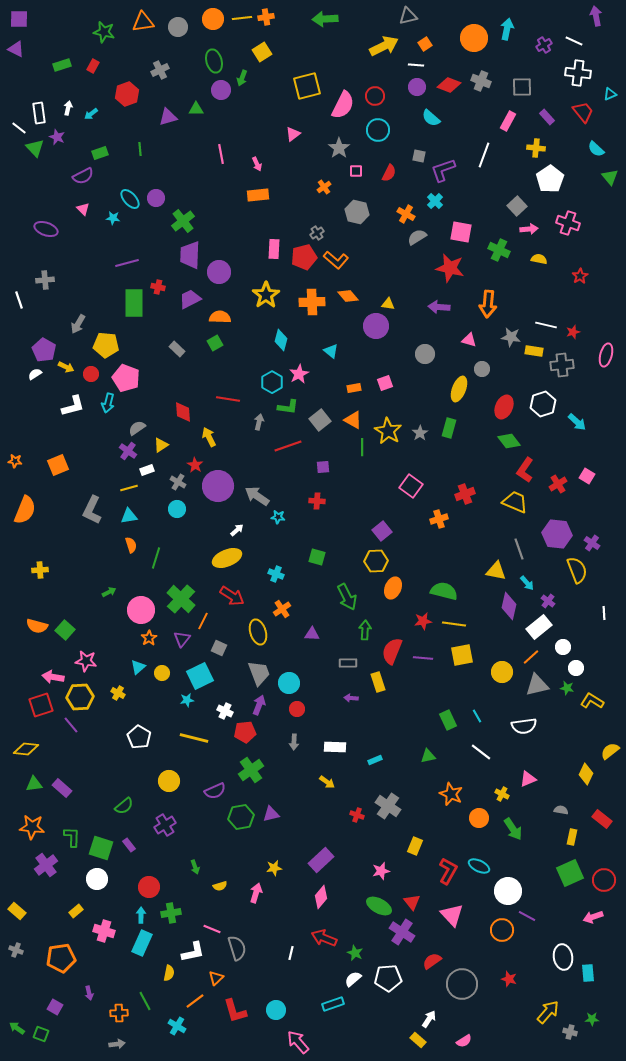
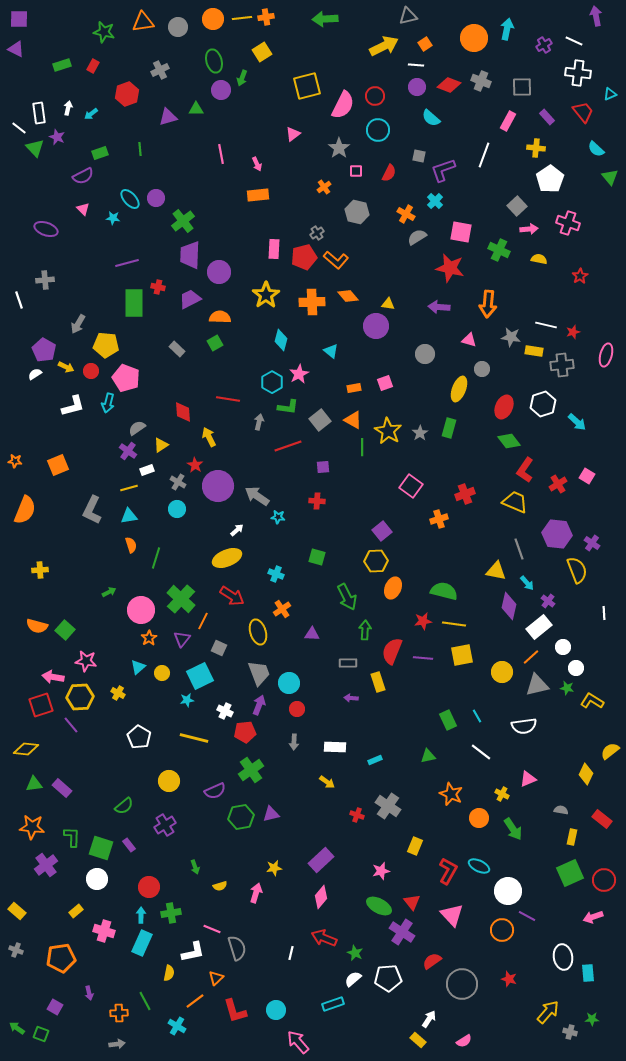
red circle at (91, 374): moved 3 px up
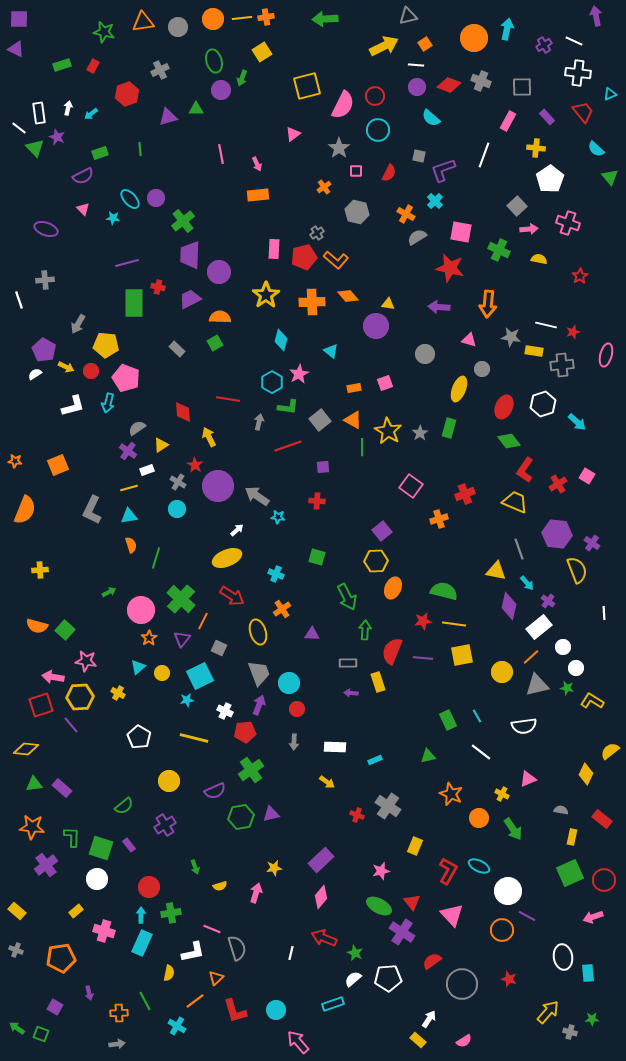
purple arrow at (351, 698): moved 5 px up
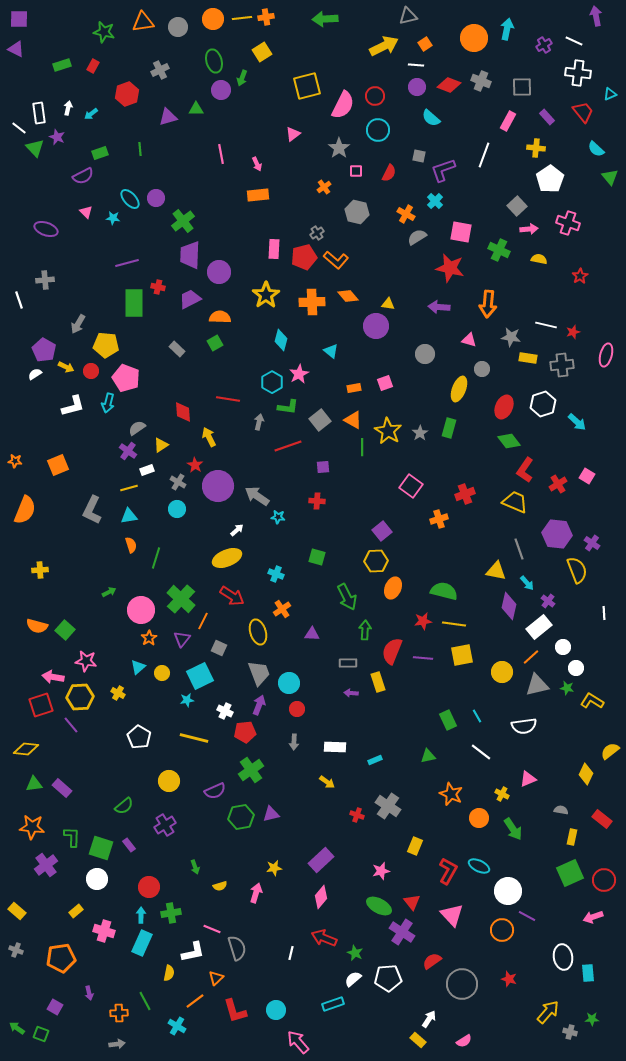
pink triangle at (83, 209): moved 3 px right, 3 px down
yellow rectangle at (534, 351): moved 6 px left, 7 px down
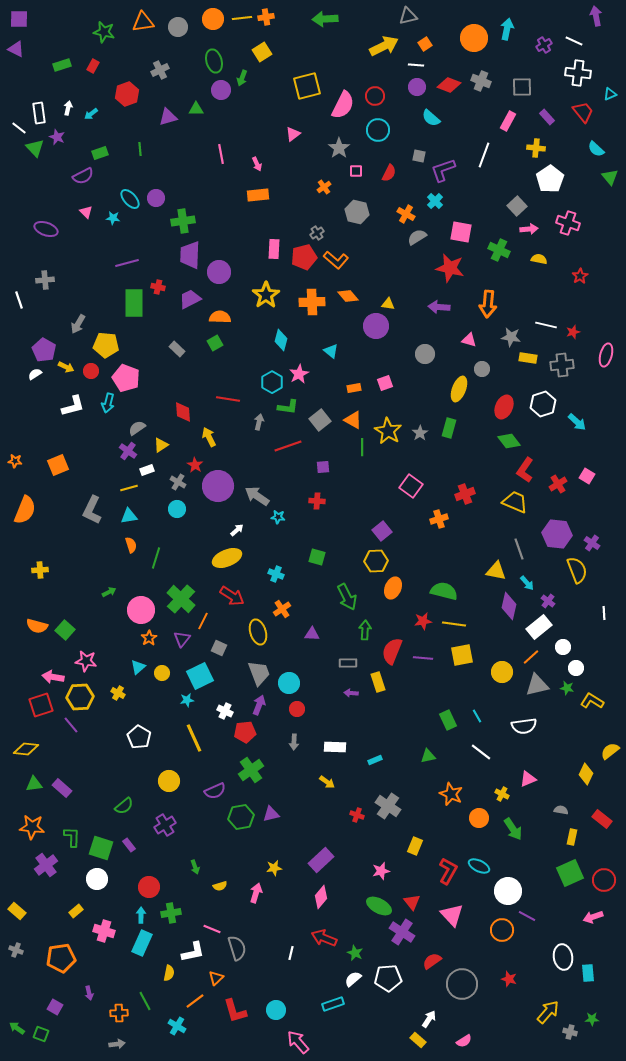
green cross at (183, 221): rotated 30 degrees clockwise
yellow line at (194, 738): rotated 52 degrees clockwise
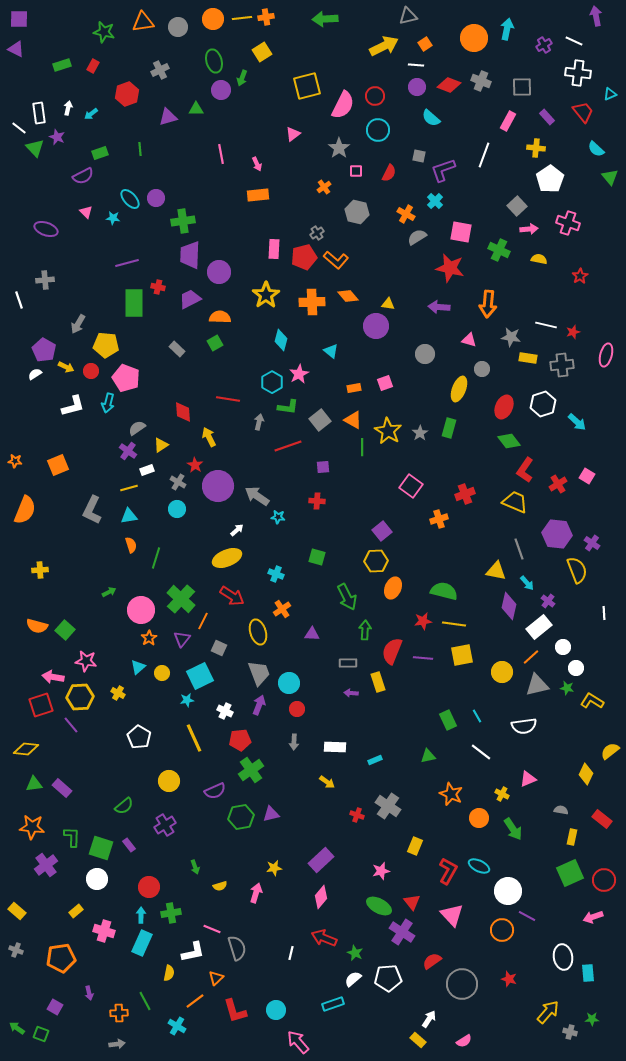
red pentagon at (245, 732): moved 5 px left, 8 px down
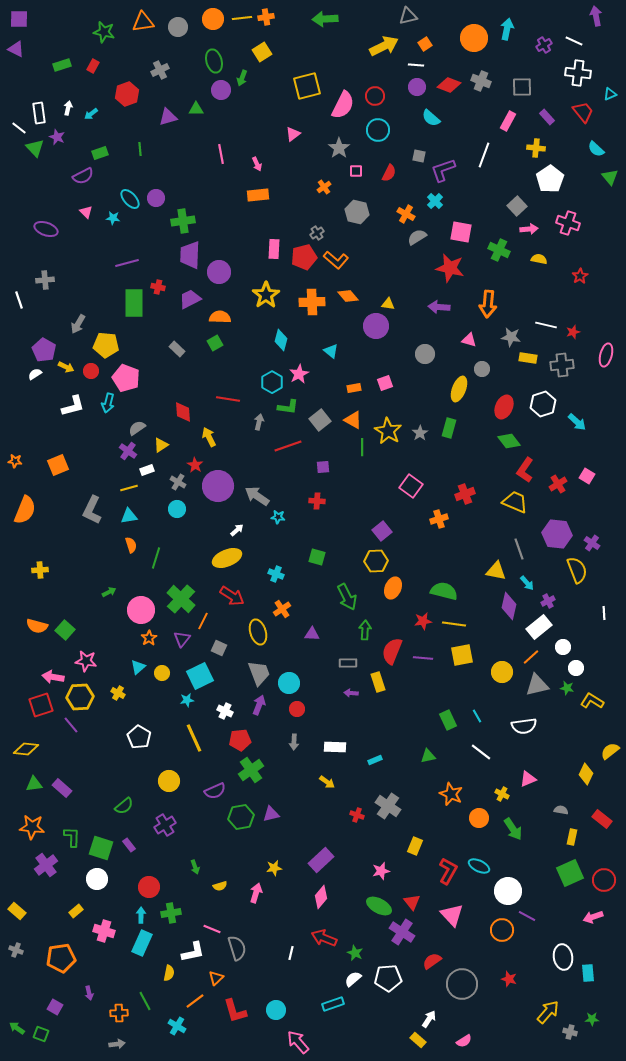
purple cross at (548, 601): rotated 24 degrees clockwise
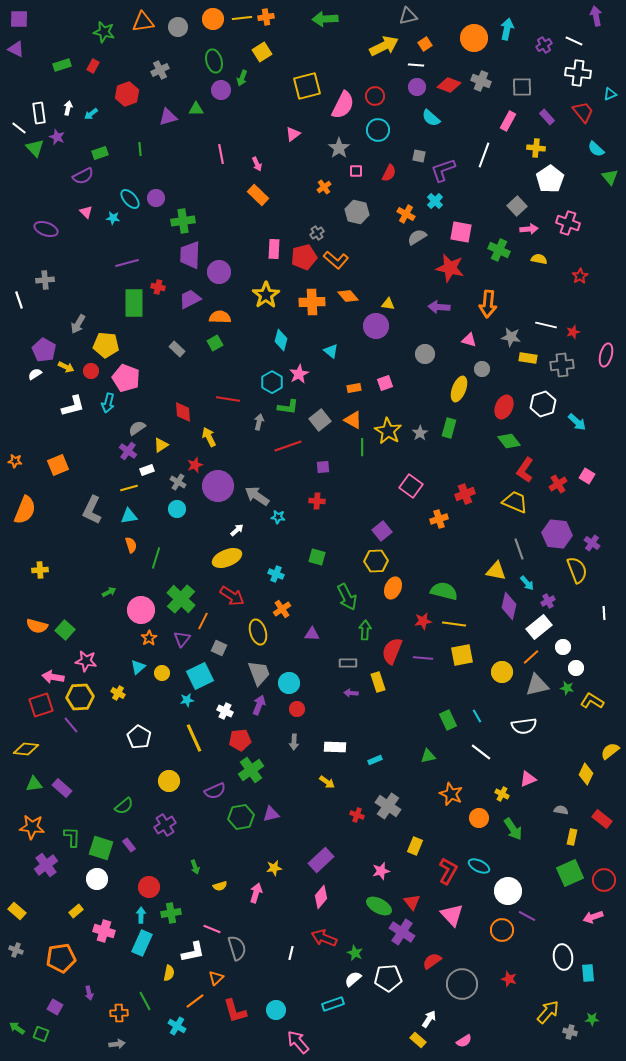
orange rectangle at (258, 195): rotated 50 degrees clockwise
red star at (195, 465): rotated 21 degrees clockwise
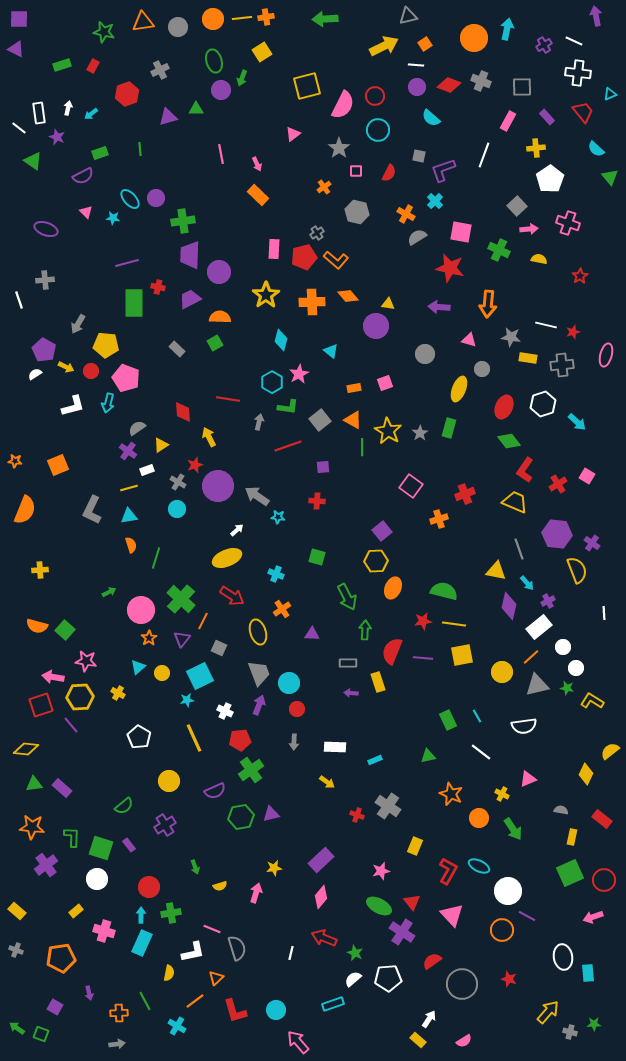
green triangle at (35, 148): moved 2 px left, 13 px down; rotated 12 degrees counterclockwise
yellow cross at (536, 148): rotated 12 degrees counterclockwise
green star at (592, 1019): moved 2 px right, 5 px down
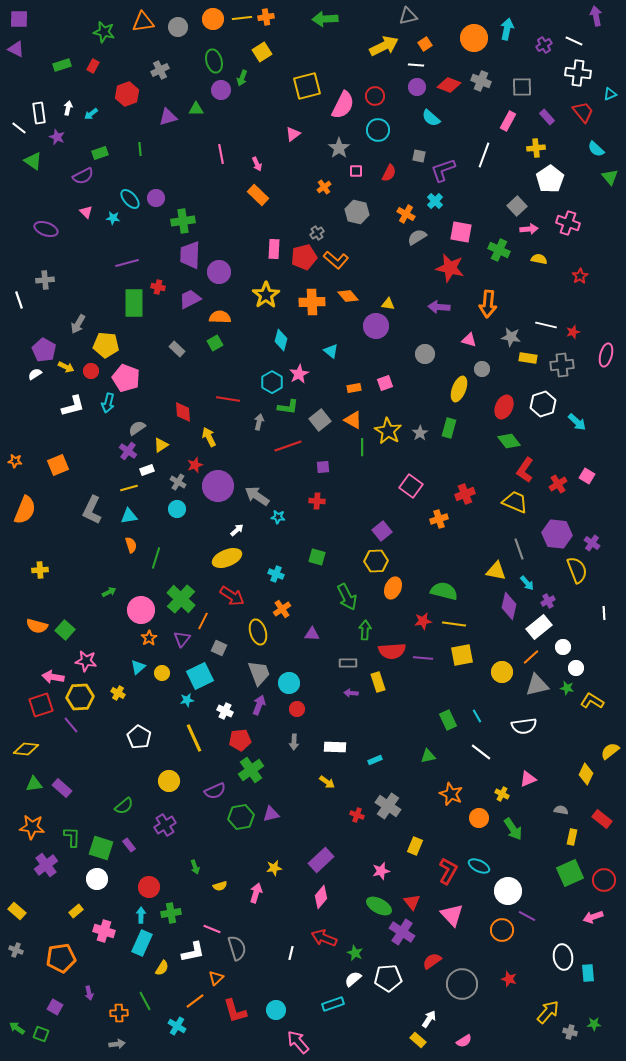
red semicircle at (392, 651): rotated 116 degrees counterclockwise
yellow semicircle at (169, 973): moved 7 px left, 5 px up; rotated 21 degrees clockwise
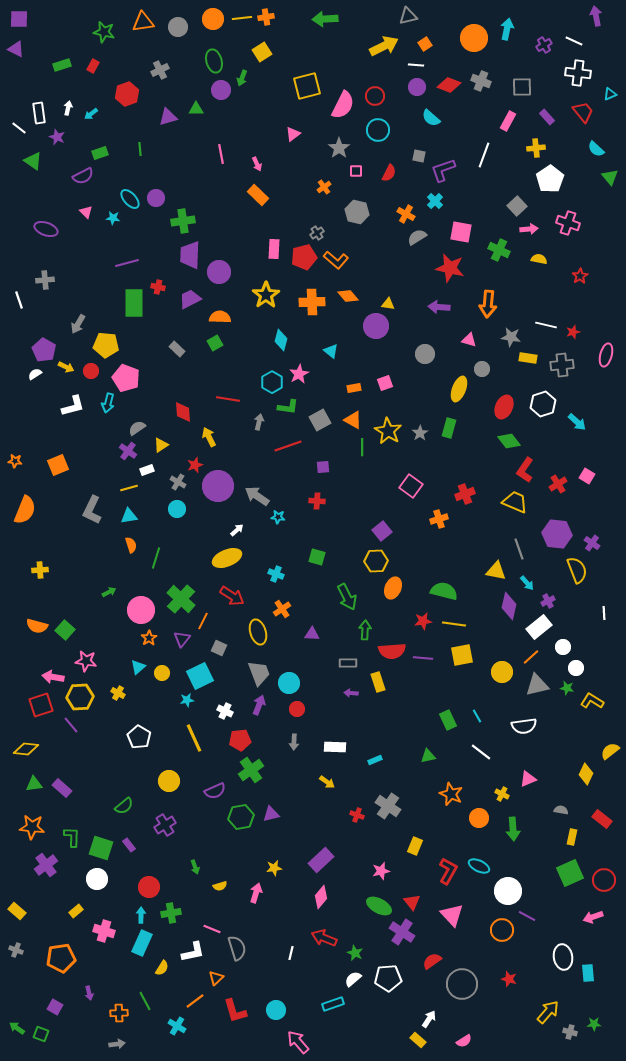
gray square at (320, 420): rotated 10 degrees clockwise
green arrow at (513, 829): rotated 30 degrees clockwise
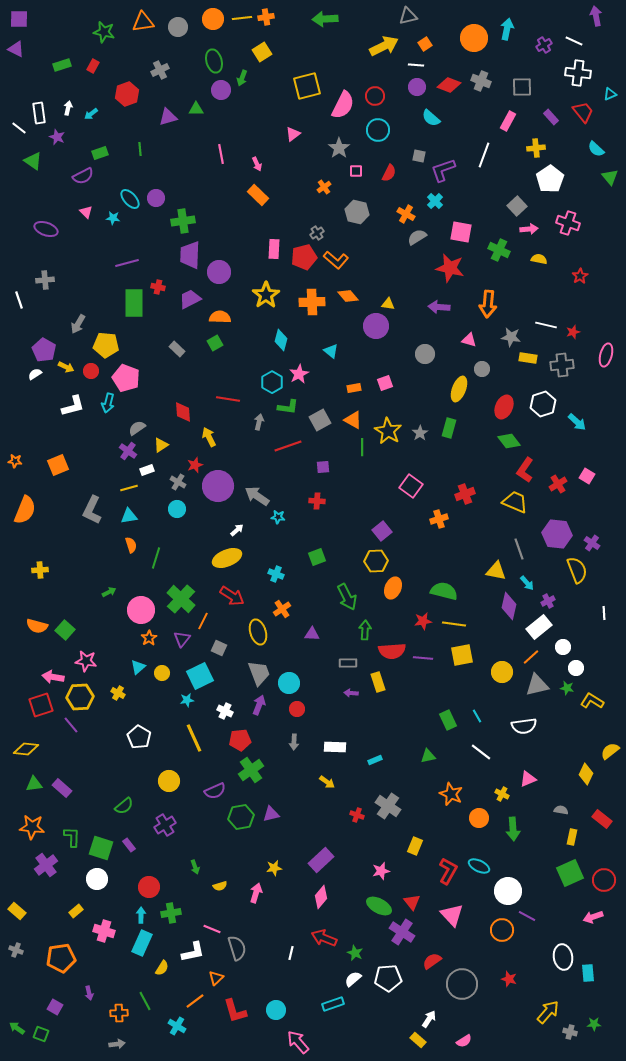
purple rectangle at (547, 117): moved 4 px right
green square at (317, 557): rotated 36 degrees counterclockwise
